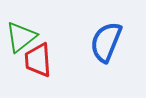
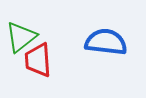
blue semicircle: rotated 75 degrees clockwise
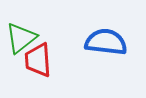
green triangle: moved 1 px down
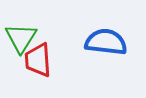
green triangle: rotated 20 degrees counterclockwise
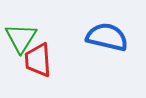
blue semicircle: moved 1 px right, 5 px up; rotated 6 degrees clockwise
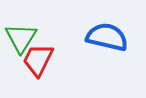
red trapezoid: rotated 30 degrees clockwise
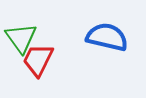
green triangle: rotated 8 degrees counterclockwise
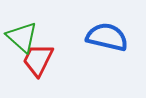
green triangle: moved 1 px right, 1 px up; rotated 12 degrees counterclockwise
